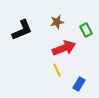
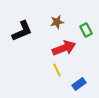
black L-shape: moved 1 px down
blue rectangle: rotated 24 degrees clockwise
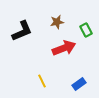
yellow line: moved 15 px left, 11 px down
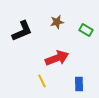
green rectangle: rotated 32 degrees counterclockwise
red arrow: moved 7 px left, 10 px down
blue rectangle: rotated 56 degrees counterclockwise
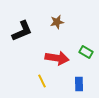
green rectangle: moved 22 px down
red arrow: rotated 30 degrees clockwise
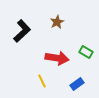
brown star: rotated 16 degrees counterclockwise
black L-shape: rotated 20 degrees counterclockwise
blue rectangle: moved 2 px left; rotated 56 degrees clockwise
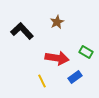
black L-shape: rotated 90 degrees counterclockwise
blue rectangle: moved 2 px left, 7 px up
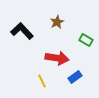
green rectangle: moved 12 px up
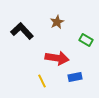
blue rectangle: rotated 24 degrees clockwise
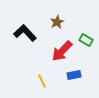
black L-shape: moved 3 px right, 2 px down
red arrow: moved 5 px right, 7 px up; rotated 125 degrees clockwise
blue rectangle: moved 1 px left, 2 px up
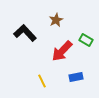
brown star: moved 1 px left, 2 px up
blue rectangle: moved 2 px right, 2 px down
